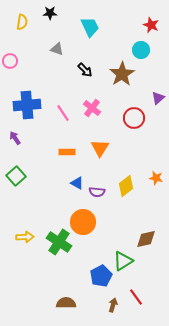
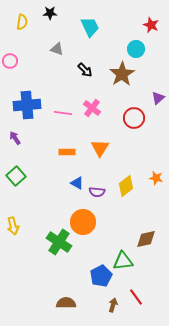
cyan circle: moved 5 px left, 1 px up
pink line: rotated 48 degrees counterclockwise
yellow arrow: moved 12 px left, 11 px up; rotated 78 degrees clockwise
green triangle: rotated 25 degrees clockwise
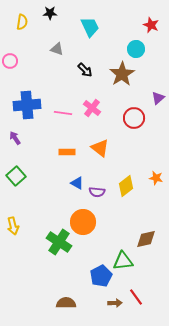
orange triangle: rotated 24 degrees counterclockwise
brown arrow: moved 2 px right, 2 px up; rotated 72 degrees clockwise
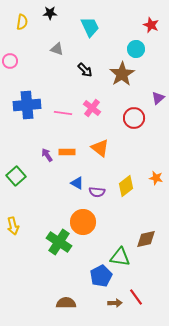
purple arrow: moved 32 px right, 17 px down
green triangle: moved 3 px left, 4 px up; rotated 15 degrees clockwise
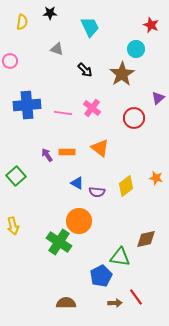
orange circle: moved 4 px left, 1 px up
